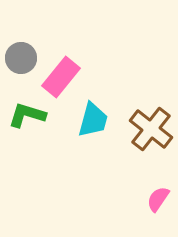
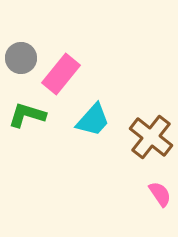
pink rectangle: moved 3 px up
cyan trapezoid: rotated 27 degrees clockwise
brown cross: moved 8 px down
pink semicircle: moved 2 px right, 5 px up; rotated 112 degrees clockwise
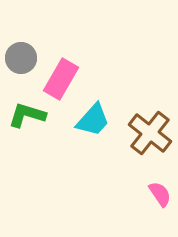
pink rectangle: moved 5 px down; rotated 9 degrees counterclockwise
brown cross: moved 1 px left, 4 px up
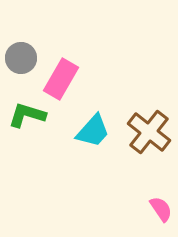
cyan trapezoid: moved 11 px down
brown cross: moved 1 px left, 1 px up
pink semicircle: moved 1 px right, 15 px down
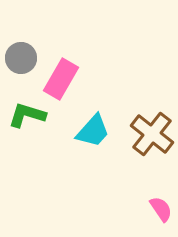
brown cross: moved 3 px right, 2 px down
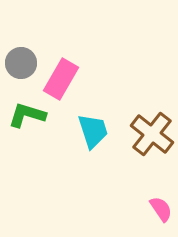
gray circle: moved 5 px down
cyan trapezoid: rotated 60 degrees counterclockwise
